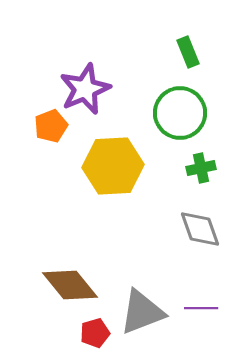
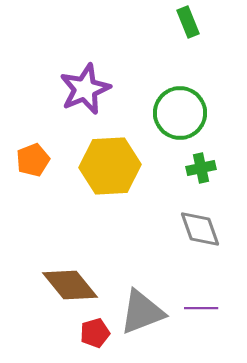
green rectangle: moved 30 px up
orange pentagon: moved 18 px left, 34 px down
yellow hexagon: moved 3 px left
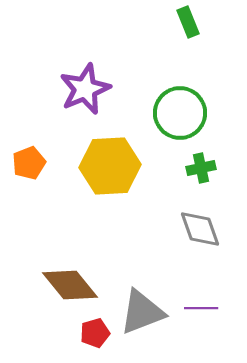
orange pentagon: moved 4 px left, 3 px down
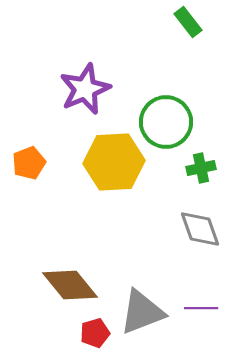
green rectangle: rotated 16 degrees counterclockwise
green circle: moved 14 px left, 9 px down
yellow hexagon: moved 4 px right, 4 px up
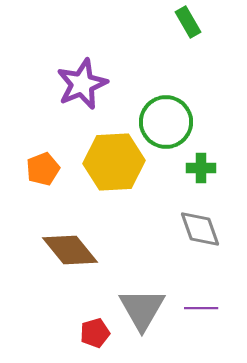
green rectangle: rotated 8 degrees clockwise
purple star: moved 3 px left, 5 px up
orange pentagon: moved 14 px right, 6 px down
green cross: rotated 12 degrees clockwise
brown diamond: moved 35 px up
gray triangle: moved 3 px up; rotated 39 degrees counterclockwise
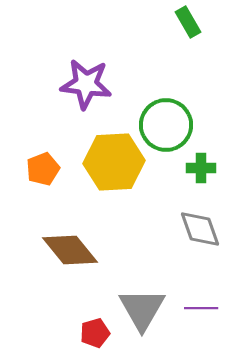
purple star: moved 4 px right; rotated 30 degrees clockwise
green circle: moved 3 px down
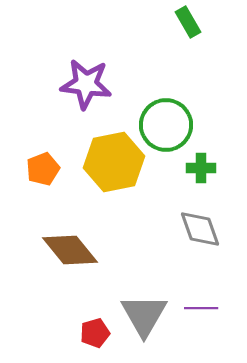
yellow hexagon: rotated 8 degrees counterclockwise
gray triangle: moved 2 px right, 6 px down
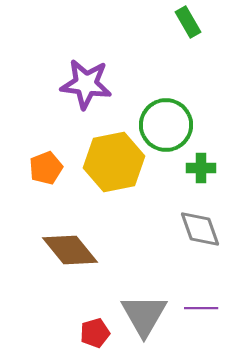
orange pentagon: moved 3 px right, 1 px up
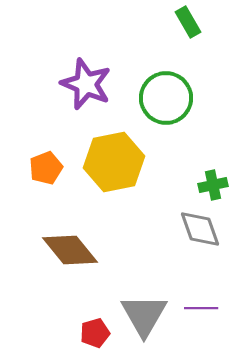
purple star: rotated 15 degrees clockwise
green circle: moved 27 px up
green cross: moved 12 px right, 17 px down; rotated 12 degrees counterclockwise
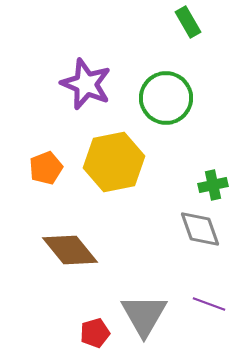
purple line: moved 8 px right, 4 px up; rotated 20 degrees clockwise
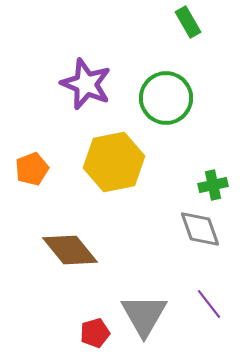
orange pentagon: moved 14 px left, 1 px down
purple line: rotated 32 degrees clockwise
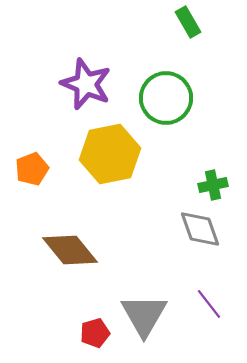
yellow hexagon: moved 4 px left, 8 px up
